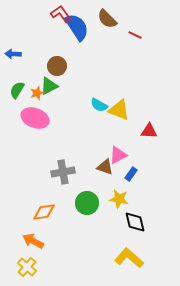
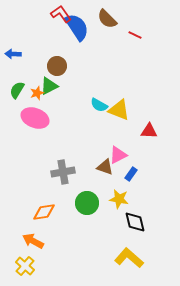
yellow cross: moved 2 px left, 1 px up
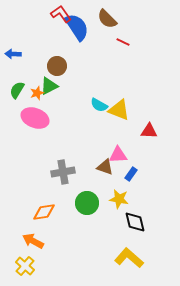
red line: moved 12 px left, 7 px down
pink triangle: rotated 24 degrees clockwise
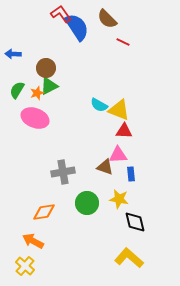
brown circle: moved 11 px left, 2 px down
red triangle: moved 25 px left
blue rectangle: rotated 40 degrees counterclockwise
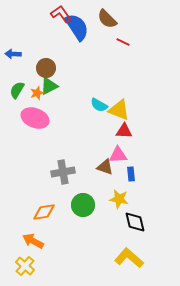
green circle: moved 4 px left, 2 px down
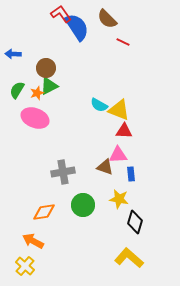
black diamond: rotated 30 degrees clockwise
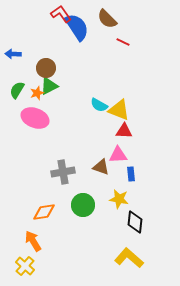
brown triangle: moved 4 px left
black diamond: rotated 10 degrees counterclockwise
orange arrow: rotated 30 degrees clockwise
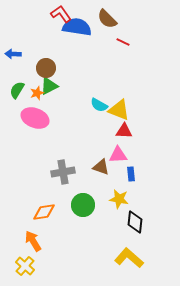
blue semicircle: rotated 48 degrees counterclockwise
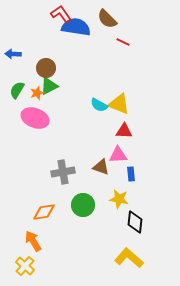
blue semicircle: moved 1 px left
yellow triangle: moved 6 px up
